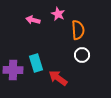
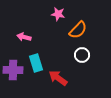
pink star: rotated 16 degrees counterclockwise
pink arrow: moved 9 px left, 17 px down
orange semicircle: rotated 48 degrees clockwise
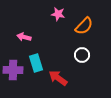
orange semicircle: moved 6 px right, 4 px up
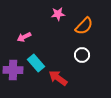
pink star: rotated 16 degrees counterclockwise
pink arrow: rotated 40 degrees counterclockwise
cyan rectangle: rotated 24 degrees counterclockwise
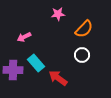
orange semicircle: moved 3 px down
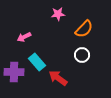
cyan rectangle: moved 1 px right, 1 px up
purple cross: moved 1 px right, 2 px down
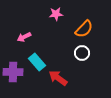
pink star: moved 2 px left
white circle: moved 2 px up
purple cross: moved 1 px left
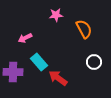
pink star: moved 1 px down
orange semicircle: rotated 72 degrees counterclockwise
pink arrow: moved 1 px right, 1 px down
white circle: moved 12 px right, 9 px down
cyan rectangle: moved 2 px right
